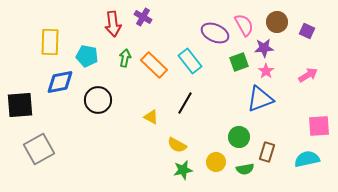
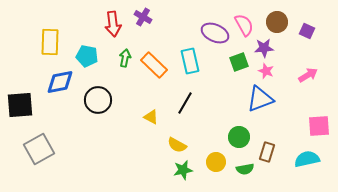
cyan rectangle: rotated 25 degrees clockwise
pink star: rotated 14 degrees counterclockwise
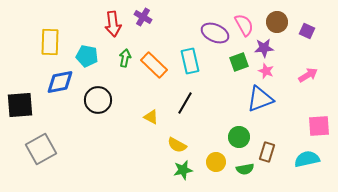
gray square: moved 2 px right
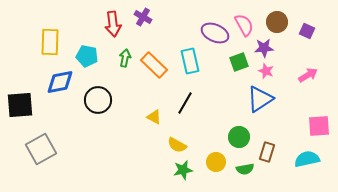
blue triangle: rotated 12 degrees counterclockwise
yellow triangle: moved 3 px right
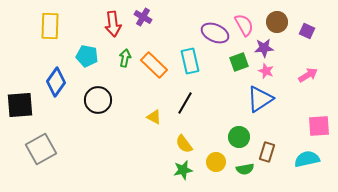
yellow rectangle: moved 16 px up
blue diamond: moved 4 px left; rotated 44 degrees counterclockwise
yellow semicircle: moved 7 px right, 1 px up; rotated 24 degrees clockwise
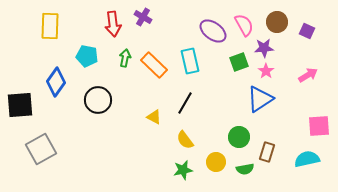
purple ellipse: moved 2 px left, 2 px up; rotated 12 degrees clockwise
pink star: rotated 14 degrees clockwise
yellow semicircle: moved 1 px right, 4 px up
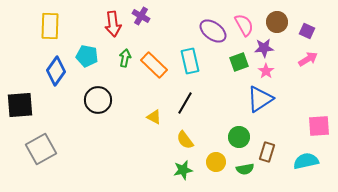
purple cross: moved 2 px left, 1 px up
pink arrow: moved 16 px up
blue diamond: moved 11 px up
cyan semicircle: moved 1 px left, 2 px down
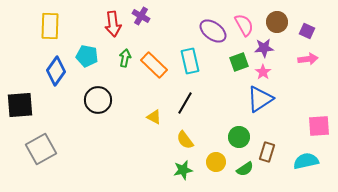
pink arrow: rotated 24 degrees clockwise
pink star: moved 3 px left, 1 px down
green semicircle: rotated 24 degrees counterclockwise
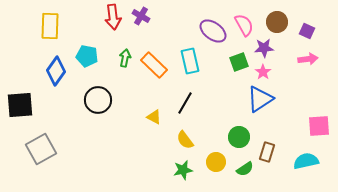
red arrow: moved 7 px up
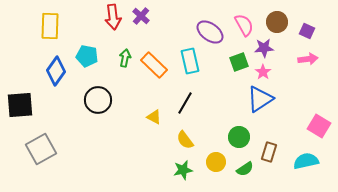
purple cross: rotated 12 degrees clockwise
purple ellipse: moved 3 px left, 1 px down
pink square: rotated 35 degrees clockwise
brown rectangle: moved 2 px right
